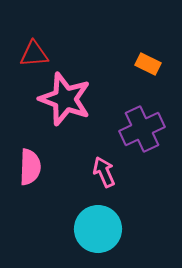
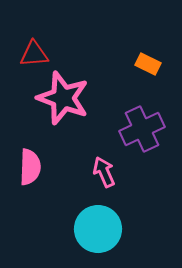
pink star: moved 2 px left, 1 px up
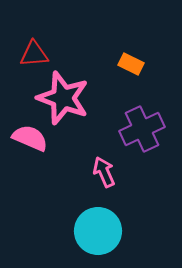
orange rectangle: moved 17 px left
pink semicircle: moved 29 px up; rotated 69 degrees counterclockwise
cyan circle: moved 2 px down
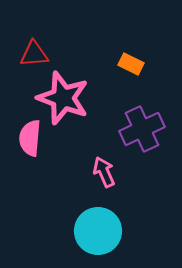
pink semicircle: rotated 108 degrees counterclockwise
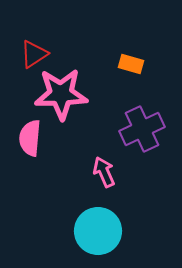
red triangle: rotated 28 degrees counterclockwise
orange rectangle: rotated 10 degrees counterclockwise
pink star: moved 2 px left, 4 px up; rotated 22 degrees counterclockwise
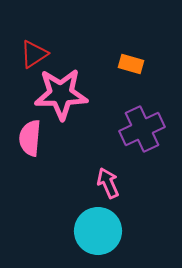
pink arrow: moved 4 px right, 11 px down
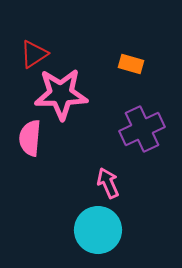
cyan circle: moved 1 px up
